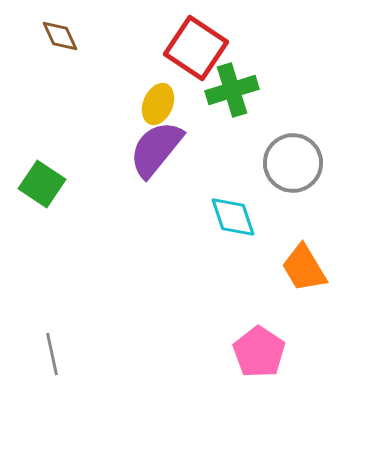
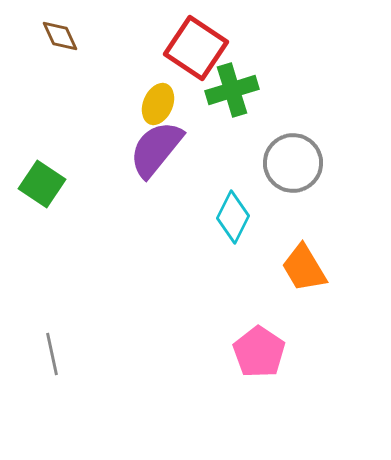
cyan diamond: rotated 45 degrees clockwise
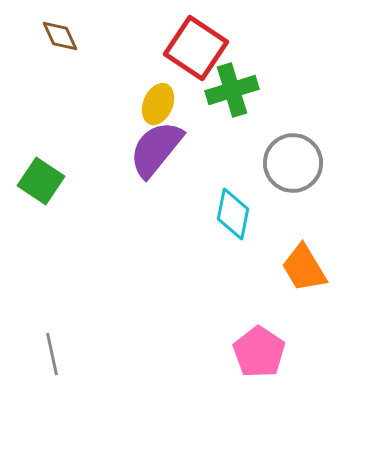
green square: moved 1 px left, 3 px up
cyan diamond: moved 3 px up; rotated 15 degrees counterclockwise
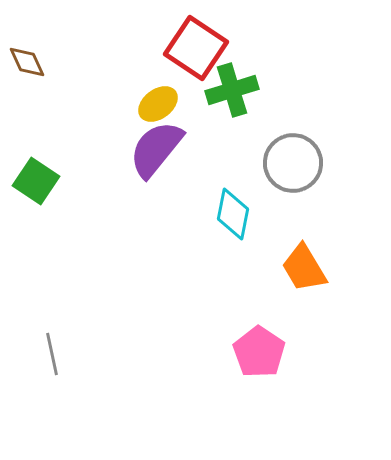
brown diamond: moved 33 px left, 26 px down
yellow ellipse: rotated 30 degrees clockwise
green square: moved 5 px left
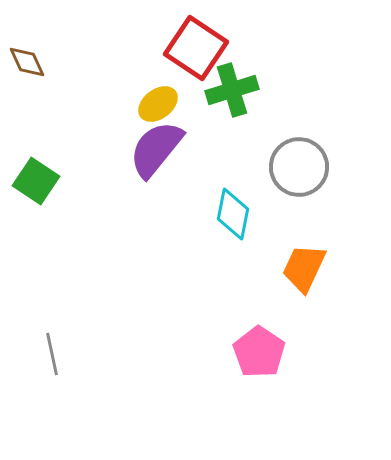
gray circle: moved 6 px right, 4 px down
orange trapezoid: rotated 56 degrees clockwise
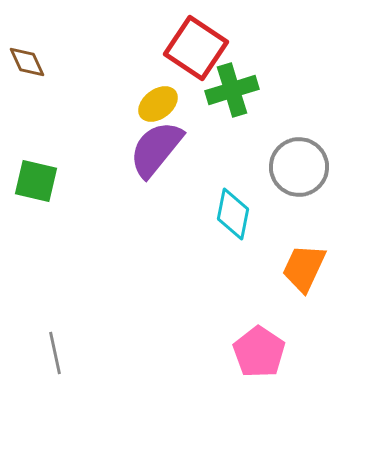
green square: rotated 21 degrees counterclockwise
gray line: moved 3 px right, 1 px up
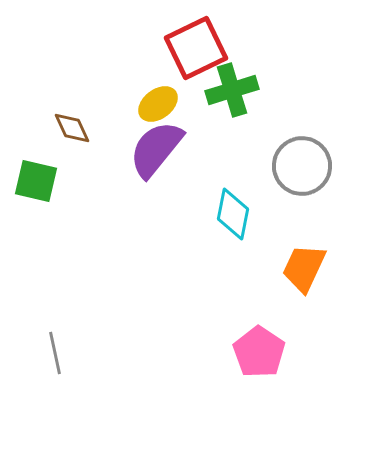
red square: rotated 30 degrees clockwise
brown diamond: moved 45 px right, 66 px down
gray circle: moved 3 px right, 1 px up
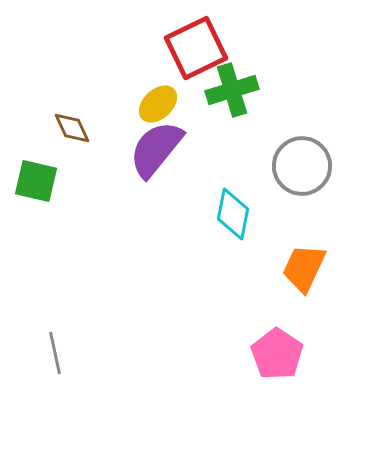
yellow ellipse: rotated 6 degrees counterclockwise
pink pentagon: moved 18 px right, 2 px down
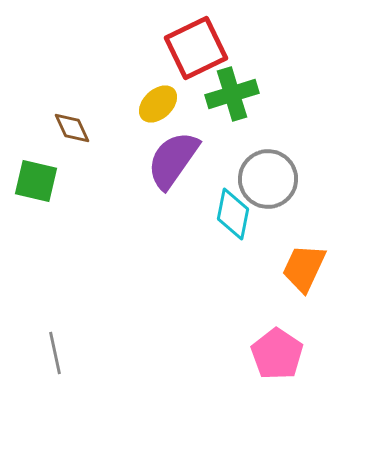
green cross: moved 4 px down
purple semicircle: moved 17 px right, 11 px down; rotated 4 degrees counterclockwise
gray circle: moved 34 px left, 13 px down
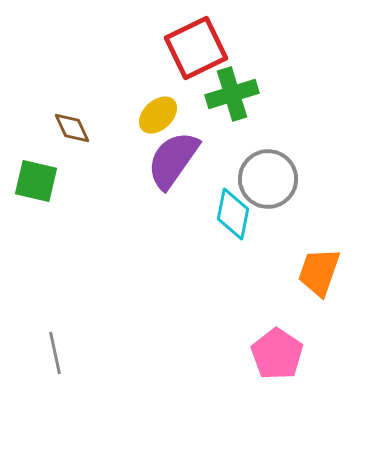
yellow ellipse: moved 11 px down
orange trapezoid: moved 15 px right, 4 px down; rotated 6 degrees counterclockwise
